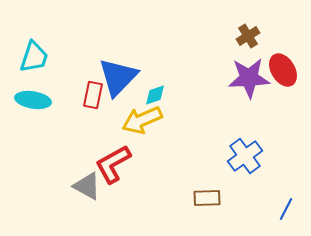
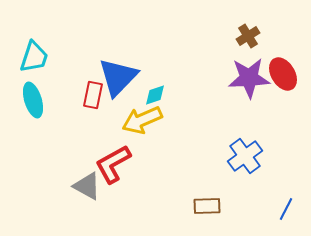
red ellipse: moved 4 px down
cyan ellipse: rotated 64 degrees clockwise
brown rectangle: moved 8 px down
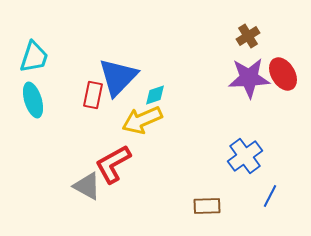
blue line: moved 16 px left, 13 px up
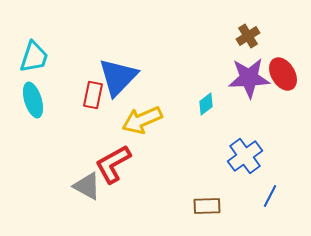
cyan diamond: moved 51 px right, 9 px down; rotated 20 degrees counterclockwise
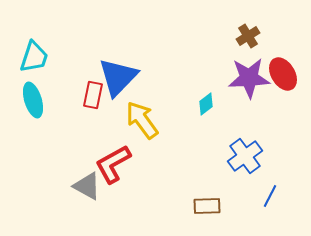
yellow arrow: rotated 78 degrees clockwise
